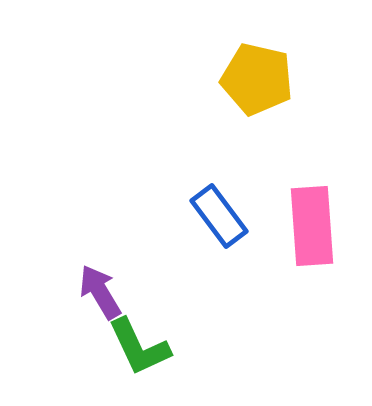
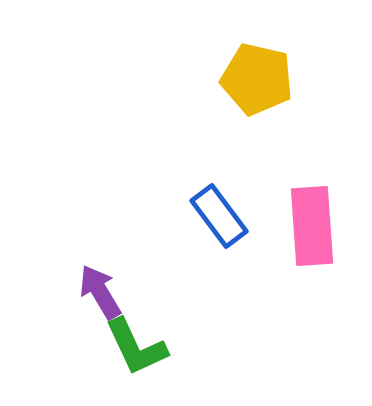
green L-shape: moved 3 px left
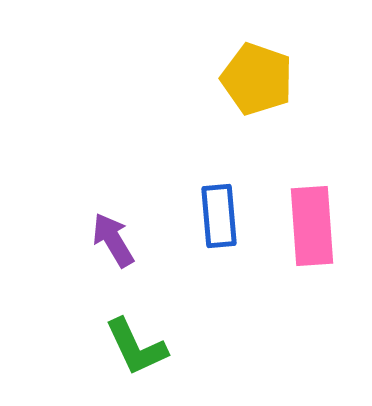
yellow pentagon: rotated 6 degrees clockwise
blue rectangle: rotated 32 degrees clockwise
purple arrow: moved 13 px right, 52 px up
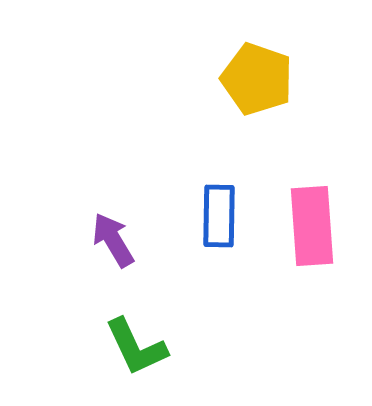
blue rectangle: rotated 6 degrees clockwise
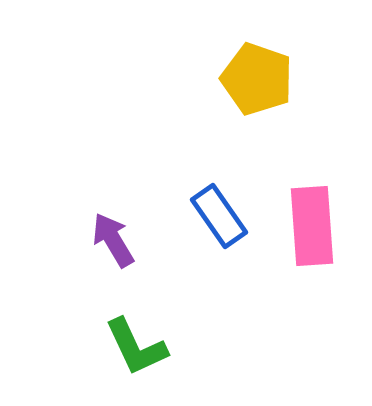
blue rectangle: rotated 36 degrees counterclockwise
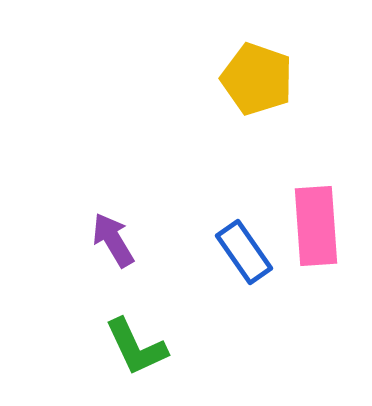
blue rectangle: moved 25 px right, 36 px down
pink rectangle: moved 4 px right
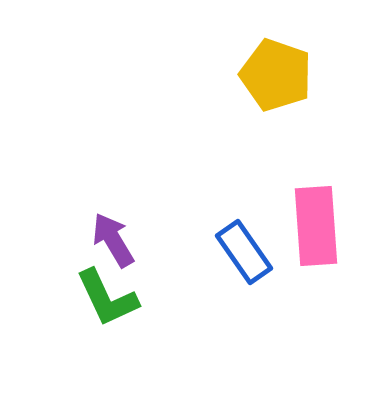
yellow pentagon: moved 19 px right, 4 px up
green L-shape: moved 29 px left, 49 px up
